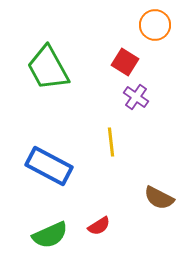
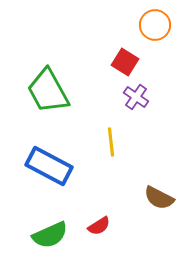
green trapezoid: moved 23 px down
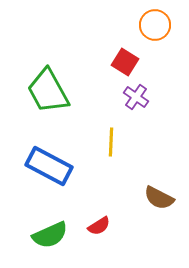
yellow line: rotated 8 degrees clockwise
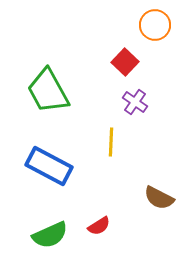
red square: rotated 12 degrees clockwise
purple cross: moved 1 px left, 5 px down
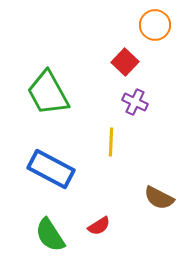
green trapezoid: moved 2 px down
purple cross: rotated 10 degrees counterclockwise
blue rectangle: moved 2 px right, 3 px down
green semicircle: rotated 81 degrees clockwise
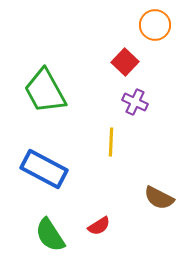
green trapezoid: moved 3 px left, 2 px up
blue rectangle: moved 7 px left
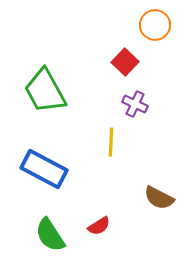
purple cross: moved 2 px down
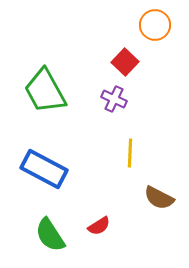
purple cross: moved 21 px left, 5 px up
yellow line: moved 19 px right, 11 px down
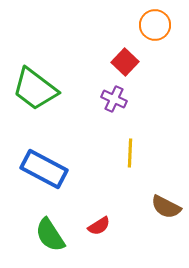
green trapezoid: moved 10 px left, 2 px up; rotated 24 degrees counterclockwise
brown semicircle: moved 7 px right, 9 px down
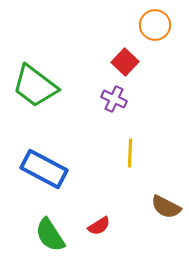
green trapezoid: moved 3 px up
